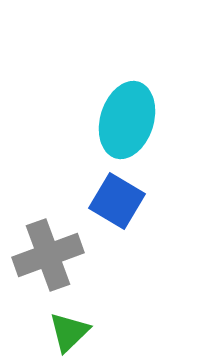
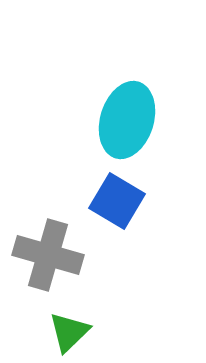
gray cross: rotated 36 degrees clockwise
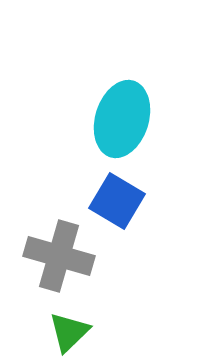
cyan ellipse: moved 5 px left, 1 px up
gray cross: moved 11 px right, 1 px down
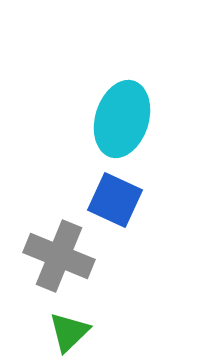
blue square: moved 2 px left, 1 px up; rotated 6 degrees counterclockwise
gray cross: rotated 6 degrees clockwise
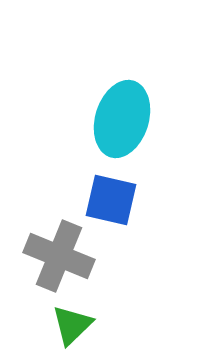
blue square: moved 4 px left; rotated 12 degrees counterclockwise
green triangle: moved 3 px right, 7 px up
